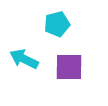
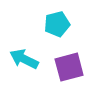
purple square: rotated 16 degrees counterclockwise
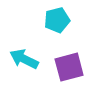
cyan pentagon: moved 4 px up
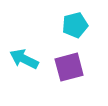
cyan pentagon: moved 18 px right, 5 px down
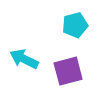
purple square: moved 1 px left, 4 px down
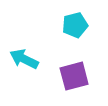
purple square: moved 6 px right, 5 px down
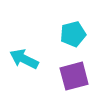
cyan pentagon: moved 2 px left, 9 px down
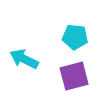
cyan pentagon: moved 2 px right, 3 px down; rotated 20 degrees clockwise
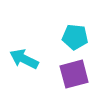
purple square: moved 2 px up
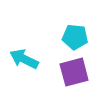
purple square: moved 2 px up
